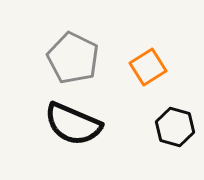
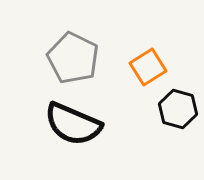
black hexagon: moved 3 px right, 18 px up
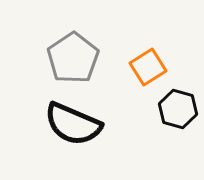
gray pentagon: rotated 12 degrees clockwise
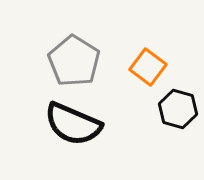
gray pentagon: moved 1 px right, 3 px down; rotated 6 degrees counterclockwise
orange square: rotated 21 degrees counterclockwise
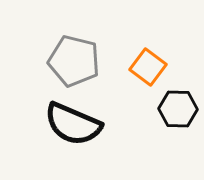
gray pentagon: rotated 18 degrees counterclockwise
black hexagon: rotated 15 degrees counterclockwise
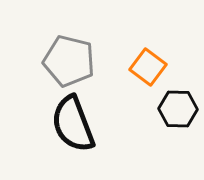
gray pentagon: moved 5 px left
black semicircle: rotated 46 degrees clockwise
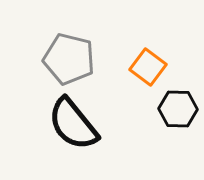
gray pentagon: moved 2 px up
black semicircle: rotated 18 degrees counterclockwise
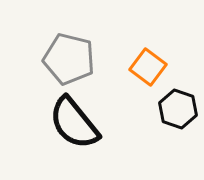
black hexagon: rotated 18 degrees clockwise
black semicircle: moved 1 px right, 1 px up
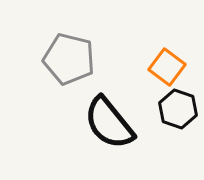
orange square: moved 19 px right
black semicircle: moved 35 px right
